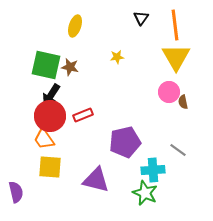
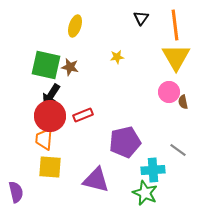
orange trapezoid: rotated 40 degrees clockwise
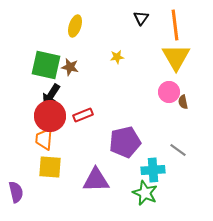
purple triangle: rotated 16 degrees counterclockwise
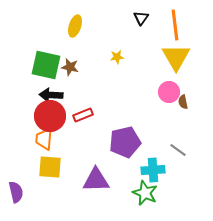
black arrow: rotated 60 degrees clockwise
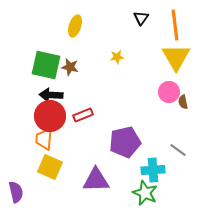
yellow square: rotated 20 degrees clockwise
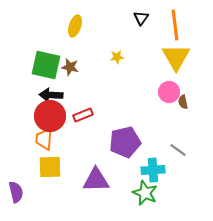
yellow square: rotated 25 degrees counterclockwise
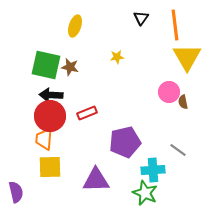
yellow triangle: moved 11 px right
red rectangle: moved 4 px right, 2 px up
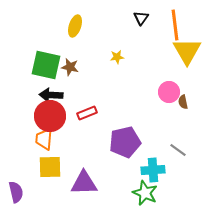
yellow triangle: moved 6 px up
purple triangle: moved 12 px left, 3 px down
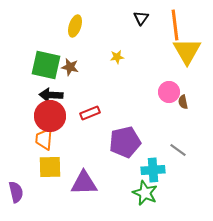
red rectangle: moved 3 px right
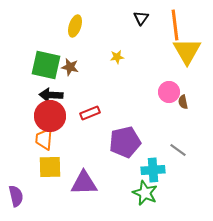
purple semicircle: moved 4 px down
